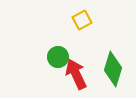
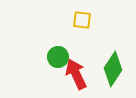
yellow square: rotated 36 degrees clockwise
green diamond: rotated 16 degrees clockwise
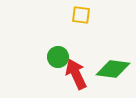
yellow square: moved 1 px left, 5 px up
green diamond: rotated 64 degrees clockwise
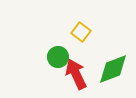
yellow square: moved 17 px down; rotated 30 degrees clockwise
green diamond: rotated 28 degrees counterclockwise
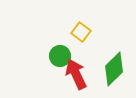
green circle: moved 2 px right, 1 px up
green diamond: moved 1 px right; rotated 24 degrees counterclockwise
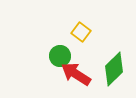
red arrow: rotated 32 degrees counterclockwise
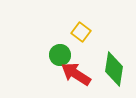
green circle: moved 1 px up
green diamond: rotated 36 degrees counterclockwise
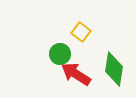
green circle: moved 1 px up
